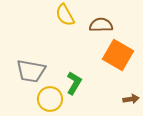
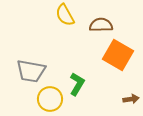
green L-shape: moved 3 px right, 1 px down
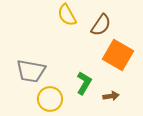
yellow semicircle: moved 2 px right
brown semicircle: rotated 125 degrees clockwise
green L-shape: moved 7 px right, 1 px up
brown arrow: moved 20 px left, 3 px up
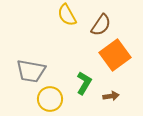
orange square: moved 3 px left; rotated 24 degrees clockwise
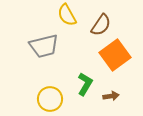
gray trapezoid: moved 13 px right, 25 px up; rotated 24 degrees counterclockwise
green L-shape: moved 1 px right, 1 px down
